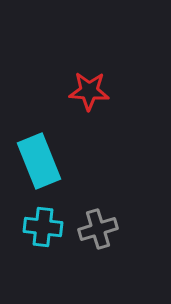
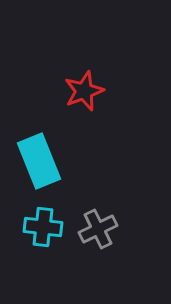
red star: moved 5 px left; rotated 24 degrees counterclockwise
gray cross: rotated 9 degrees counterclockwise
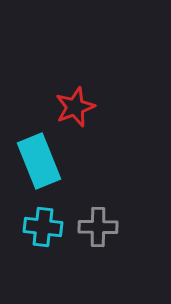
red star: moved 9 px left, 16 px down
gray cross: moved 2 px up; rotated 27 degrees clockwise
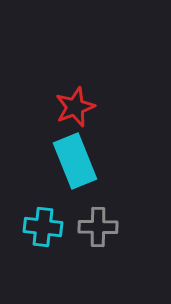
cyan rectangle: moved 36 px right
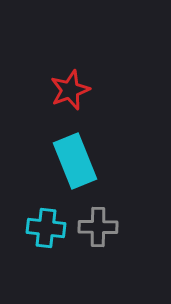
red star: moved 5 px left, 17 px up
cyan cross: moved 3 px right, 1 px down
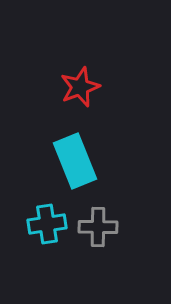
red star: moved 10 px right, 3 px up
cyan cross: moved 1 px right, 4 px up; rotated 15 degrees counterclockwise
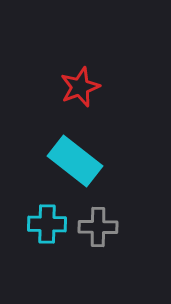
cyan rectangle: rotated 30 degrees counterclockwise
cyan cross: rotated 9 degrees clockwise
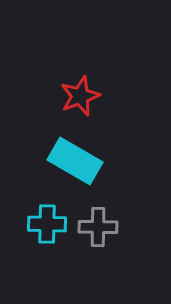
red star: moved 9 px down
cyan rectangle: rotated 8 degrees counterclockwise
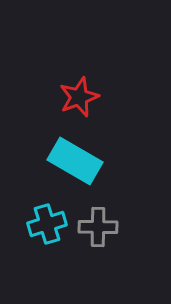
red star: moved 1 px left, 1 px down
cyan cross: rotated 18 degrees counterclockwise
